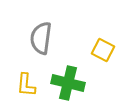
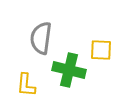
yellow square: moved 2 px left; rotated 25 degrees counterclockwise
green cross: moved 1 px right, 13 px up
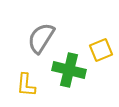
gray semicircle: rotated 24 degrees clockwise
yellow square: rotated 25 degrees counterclockwise
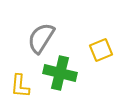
green cross: moved 9 px left, 3 px down
yellow L-shape: moved 6 px left, 1 px down
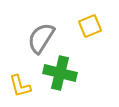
yellow square: moved 11 px left, 24 px up
yellow L-shape: rotated 20 degrees counterclockwise
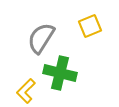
yellow L-shape: moved 6 px right, 5 px down; rotated 60 degrees clockwise
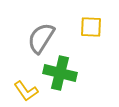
yellow square: moved 1 px right, 1 px down; rotated 25 degrees clockwise
yellow L-shape: rotated 80 degrees counterclockwise
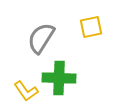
yellow square: rotated 15 degrees counterclockwise
green cross: moved 1 px left, 5 px down; rotated 12 degrees counterclockwise
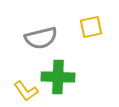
gray semicircle: rotated 136 degrees counterclockwise
green cross: moved 1 px left, 1 px up
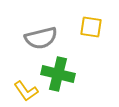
yellow square: rotated 20 degrees clockwise
green cross: moved 3 px up; rotated 12 degrees clockwise
